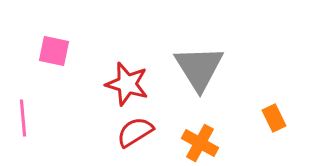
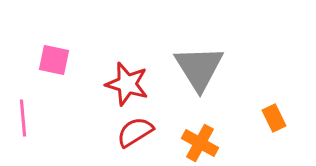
pink square: moved 9 px down
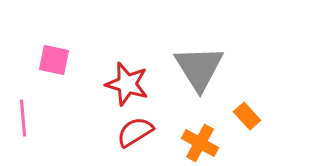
orange rectangle: moved 27 px left, 2 px up; rotated 16 degrees counterclockwise
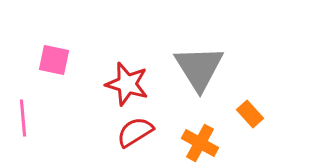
orange rectangle: moved 3 px right, 2 px up
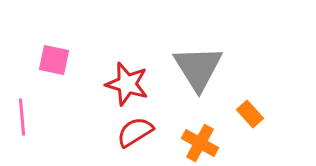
gray triangle: moved 1 px left
pink line: moved 1 px left, 1 px up
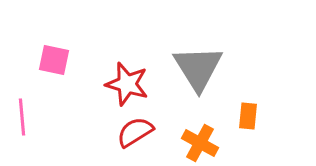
orange rectangle: moved 2 px left, 2 px down; rotated 48 degrees clockwise
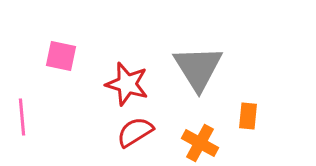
pink square: moved 7 px right, 4 px up
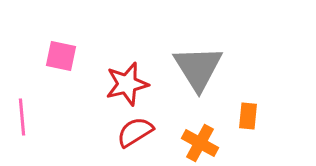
red star: rotated 30 degrees counterclockwise
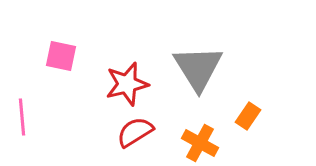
orange rectangle: rotated 28 degrees clockwise
